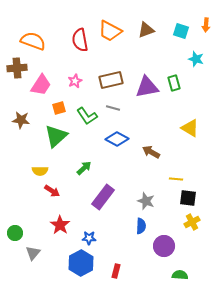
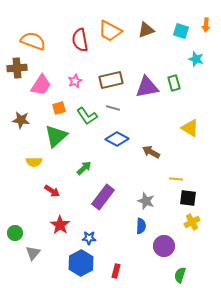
yellow semicircle: moved 6 px left, 9 px up
green semicircle: rotated 77 degrees counterclockwise
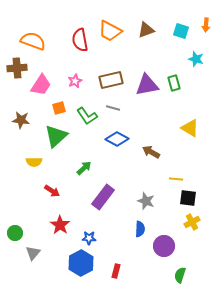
purple triangle: moved 2 px up
blue semicircle: moved 1 px left, 3 px down
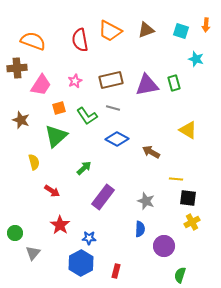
brown star: rotated 12 degrees clockwise
yellow triangle: moved 2 px left, 2 px down
yellow semicircle: rotated 105 degrees counterclockwise
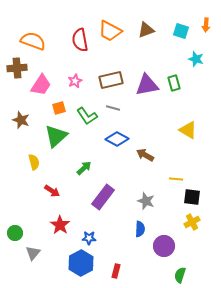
brown arrow: moved 6 px left, 3 px down
black square: moved 4 px right, 1 px up
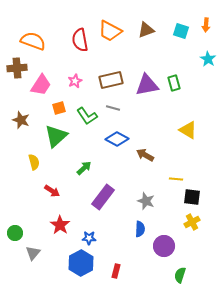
cyan star: moved 12 px right; rotated 14 degrees clockwise
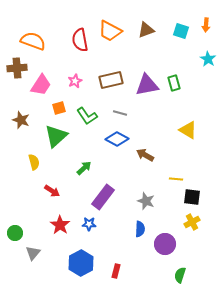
gray line: moved 7 px right, 5 px down
blue star: moved 14 px up
purple circle: moved 1 px right, 2 px up
